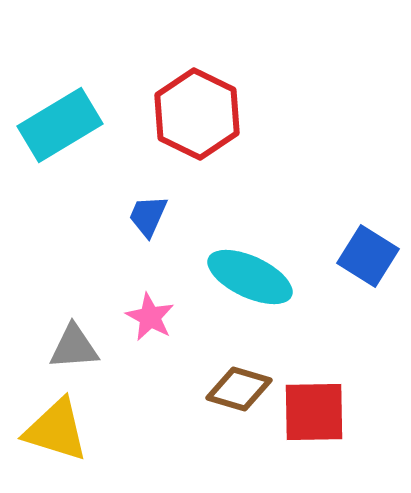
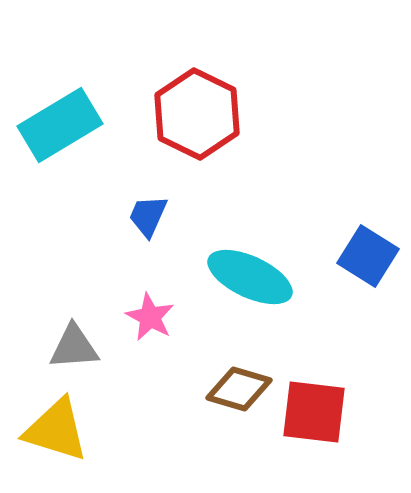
red square: rotated 8 degrees clockwise
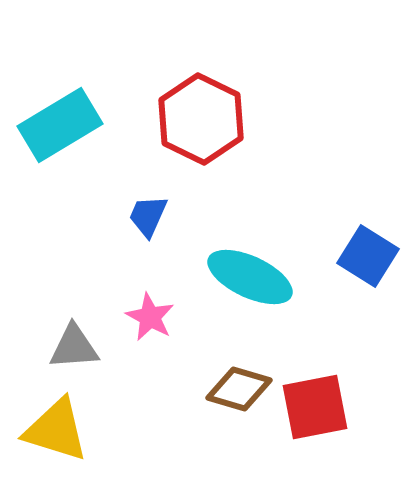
red hexagon: moved 4 px right, 5 px down
red square: moved 1 px right, 5 px up; rotated 18 degrees counterclockwise
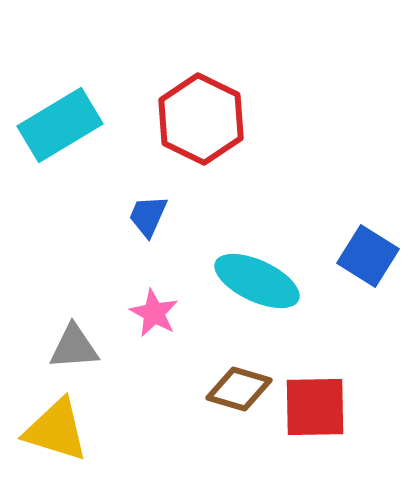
cyan ellipse: moved 7 px right, 4 px down
pink star: moved 4 px right, 4 px up
red square: rotated 10 degrees clockwise
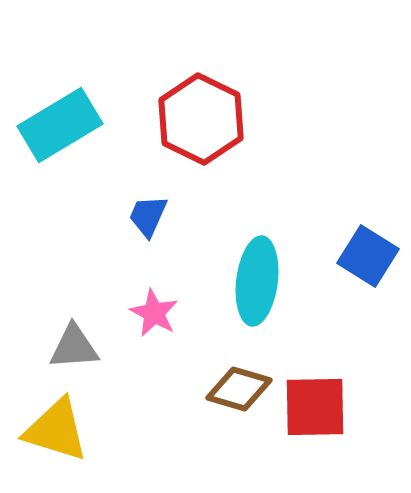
cyan ellipse: rotated 72 degrees clockwise
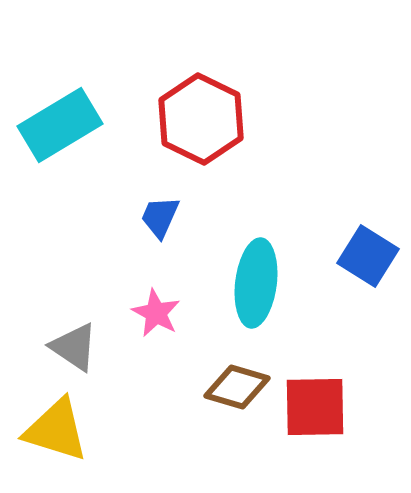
blue trapezoid: moved 12 px right, 1 px down
cyan ellipse: moved 1 px left, 2 px down
pink star: moved 2 px right
gray triangle: rotated 38 degrees clockwise
brown diamond: moved 2 px left, 2 px up
